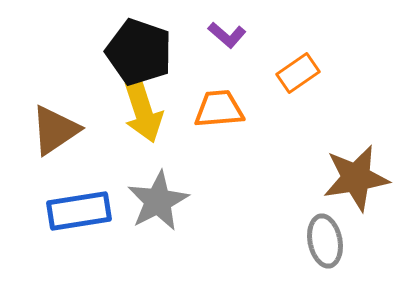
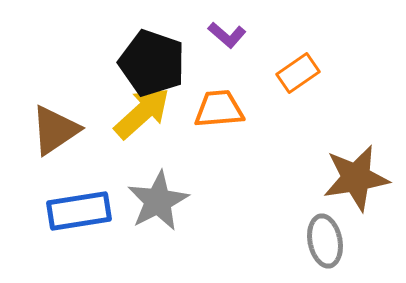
black pentagon: moved 13 px right, 11 px down
yellow arrow: moved 1 px left, 2 px down; rotated 114 degrees counterclockwise
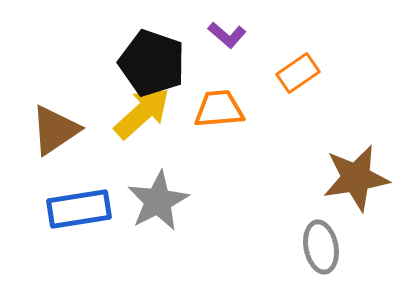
blue rectangle: moved 2 px up
gray ellipse: moved 4 px left, 6 px down
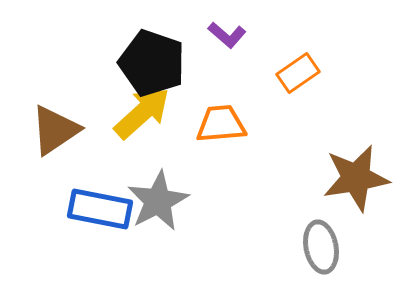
orange trapezoid: moved 2 px right, 15 px down
blue rectangle: moved 21 px right; rotated 20 degrees clockwise
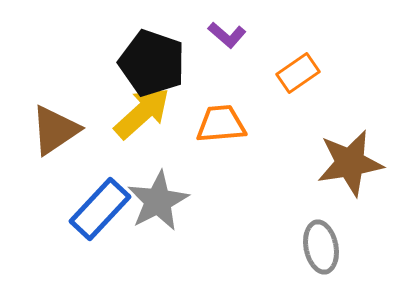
brown star: moved 6 px left, 15 px up
blue rectangle: rotated 58 degrees counterclockwise
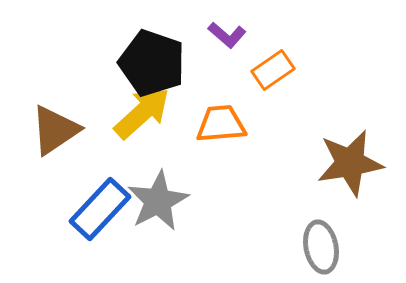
orange rectangle: moved 25 px left, 3 px up
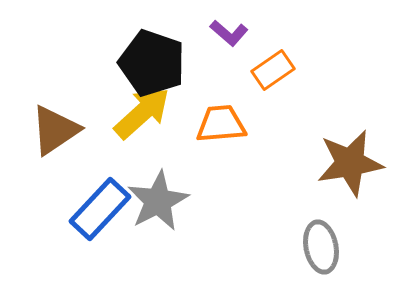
purple L-shape: moved 2 px right, 2 px up
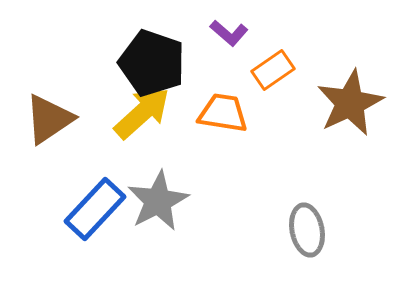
orange trapezoid: moved 2 px right, 11 px up; rotated 14 degrees clockwise
brown triangle: moved 6 px left, 11 px up
brown star: moved 60 px up; rotated 16 degrees counterclockwise
blue rectangle: moved 5 px left
gray ellipse: moved 14 px left, 17 px up
